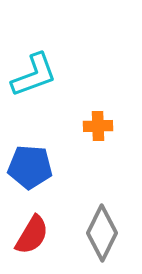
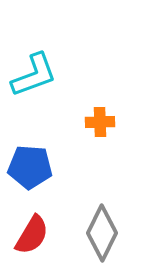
orange cross: moved 2 px right, 4 px up
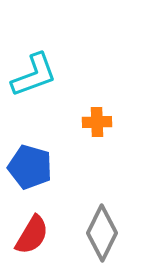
orange cross: moved 3 px left
blue pentagon: rotated 12 degrees clockwise
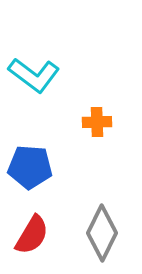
cyan L-shape: rotated 57 degrees clockwise
blue pentagon: rotated 12 degrees counterclockwise
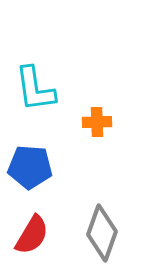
cyan L-shape: moved 1 px right, 14 px down; rotated 45 degrees clockwise
gray diamond: rotated 6 degrees counterclockwise
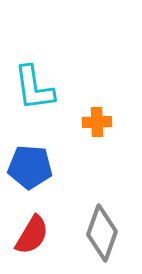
cyan L-shape: moved 1 px left, 1 px up
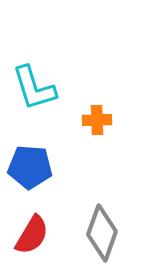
cyan L-shape: rotated 9 degrees counterclockwise
orange cross: moved 2 px up
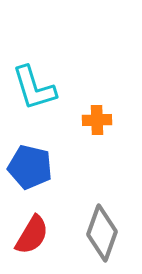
blue pentagon: rotated 9 degrees clockwise
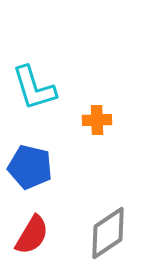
gray diamond: moved 6 px right; rotated 36 degrees clockwise
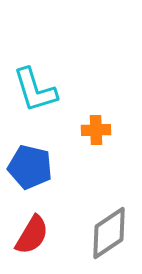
cyan L-shape: moved 1 px right, 2 px down
orange cross: moved 1 px left, 10 px down
gray diamond: moved 1 px right
